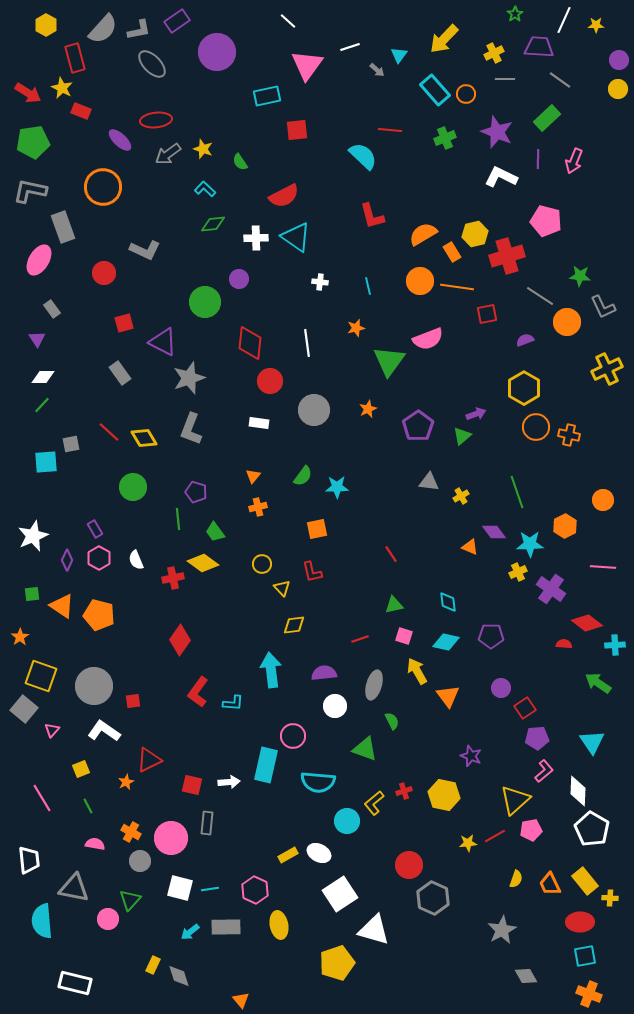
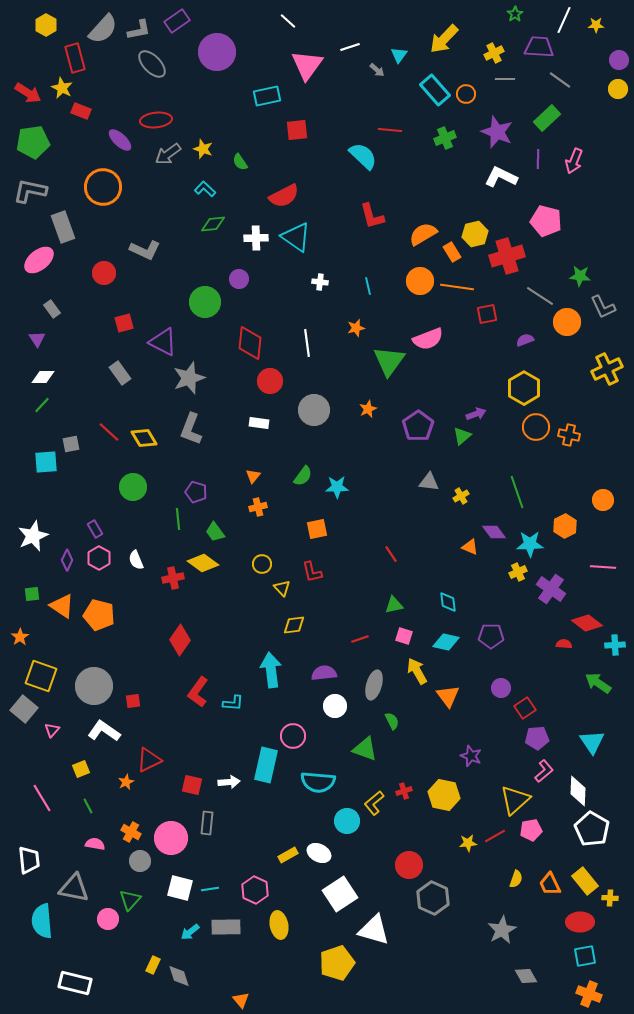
pink ellipse at (39, 260): rotated 20 degrees clockwise
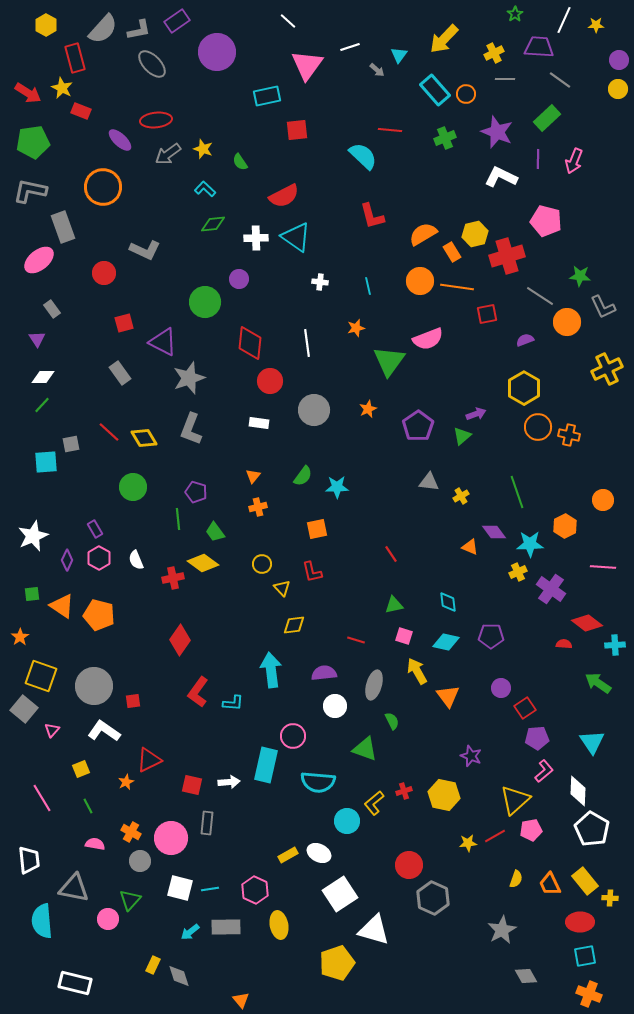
orange circle at (536, 427): moved 2 px right
red line at (360, 639): moved 4 px left, 1 px down; rotated 36 degrees clockwise
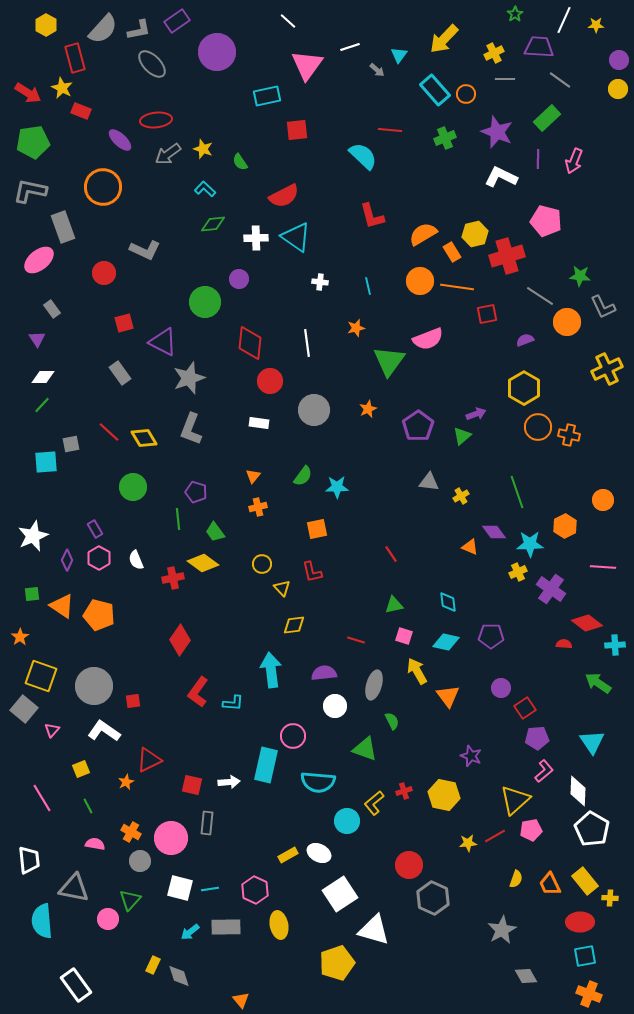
white rectangle at (75, 983): moved 1 px right, 2 px down; rotated 40 degrees clockwise
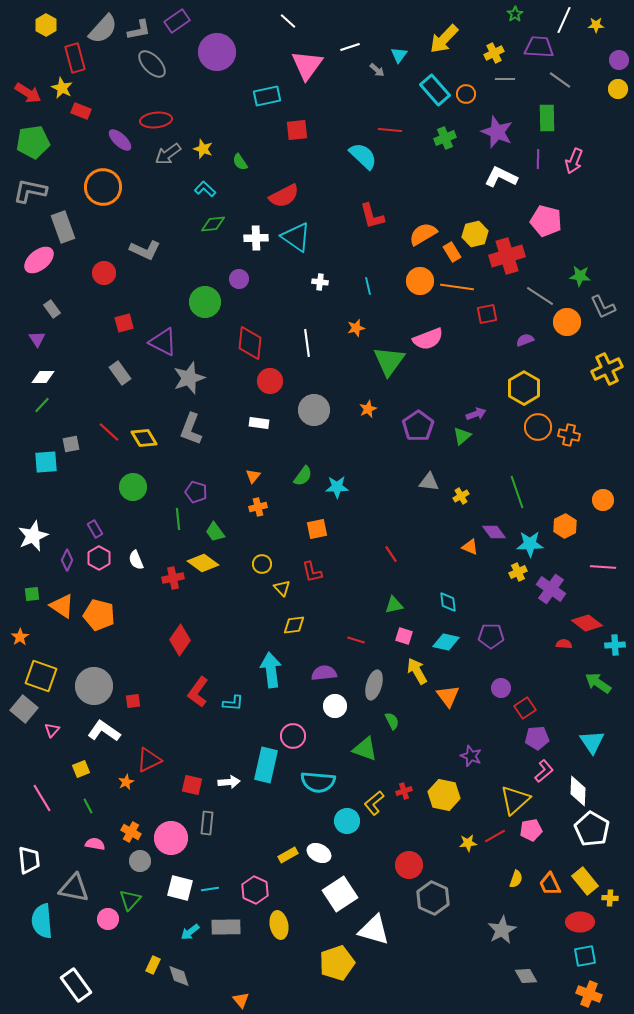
green rectangle at (547, 118): rotated 48 degrees counterclockwise
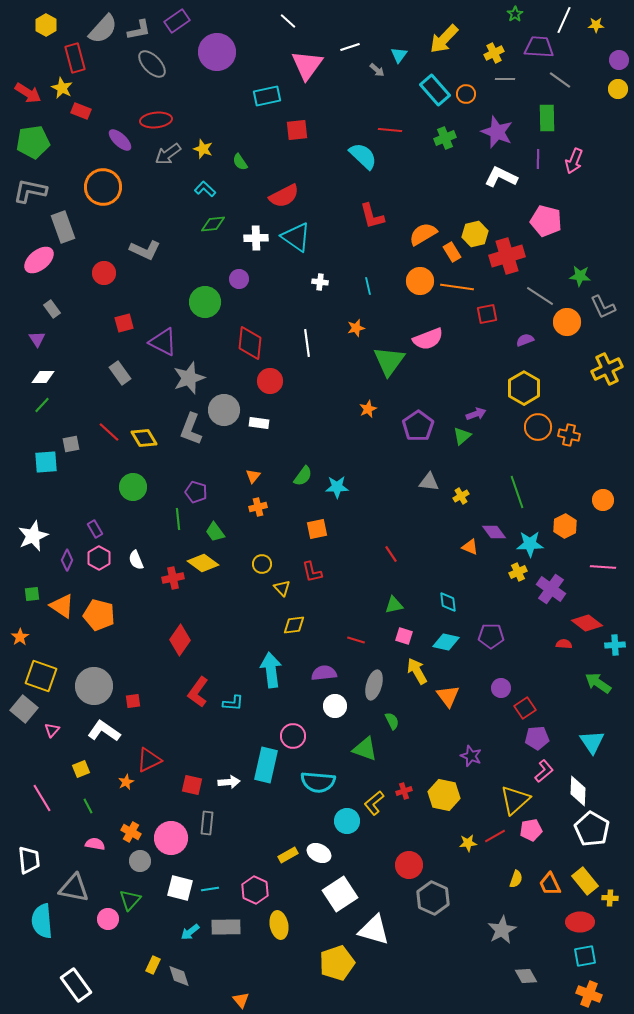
gray circle at (314, 410): moved 90 px left
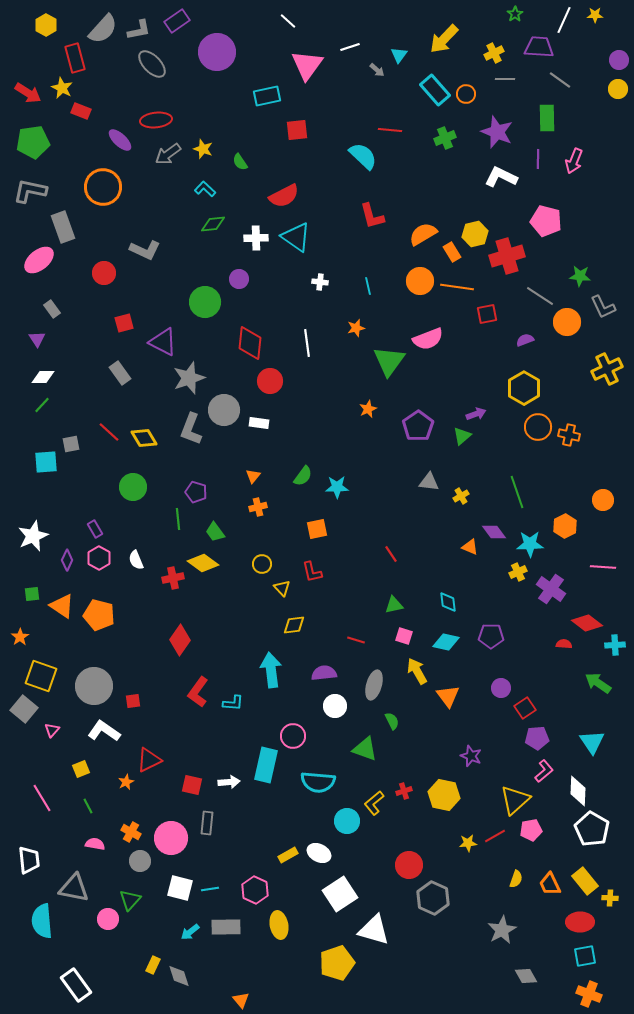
yellow star at (596, 25): moved 1 px left, 10 px up
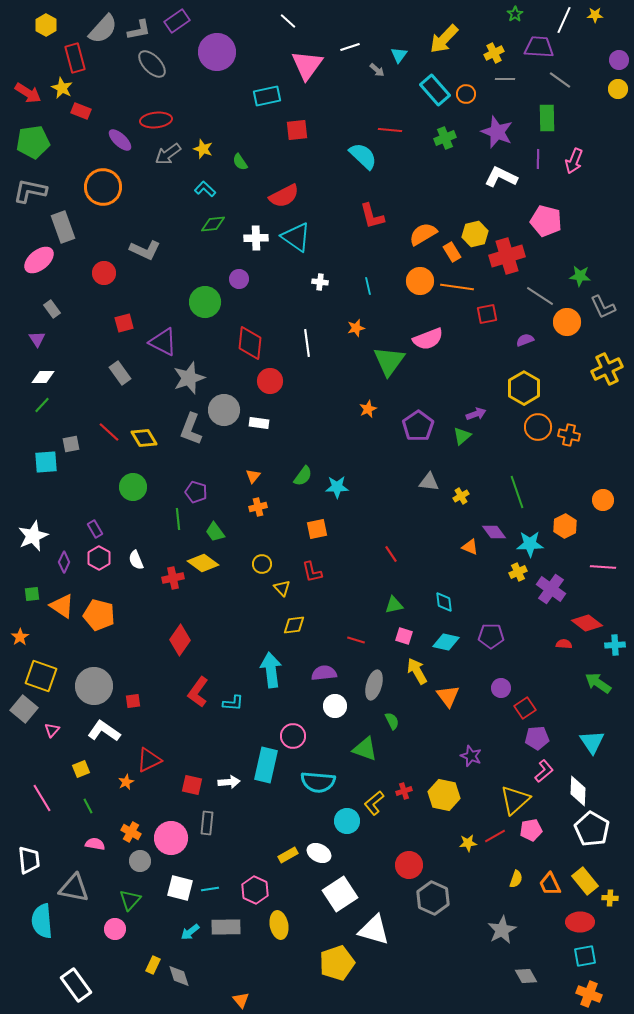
purple diamond at (67, 560): moved 3 px left, 2 px down
cyan diamond at (448, 602): moved 4 px left
pink circle at (108, 919): moved 7 px right, 10 px down
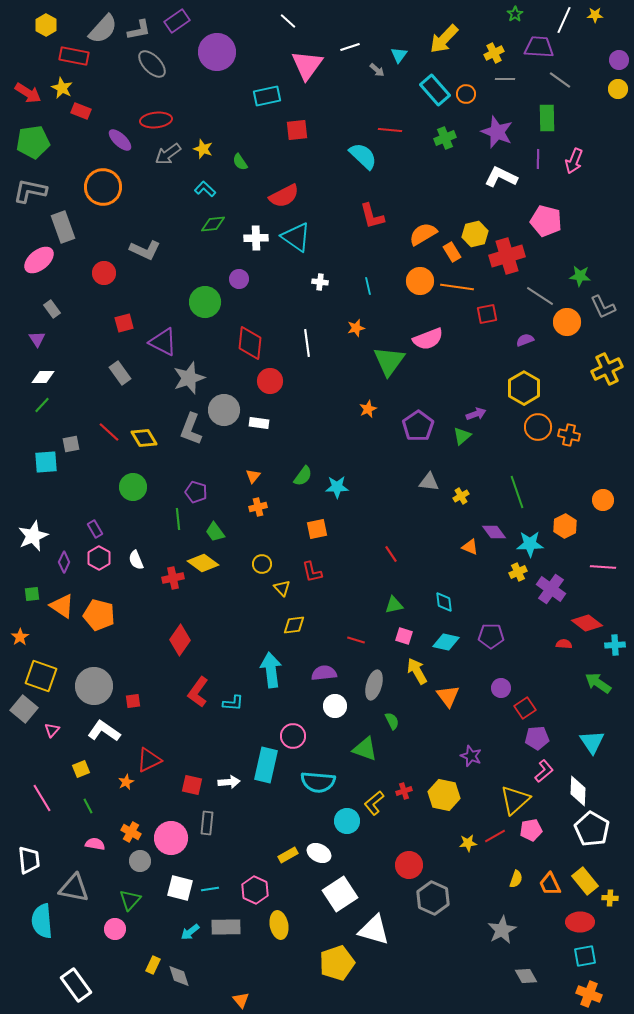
red rectangle at (75, 58): moved 1 px left, 2 px up; rotated 64 degrees counterclockwise
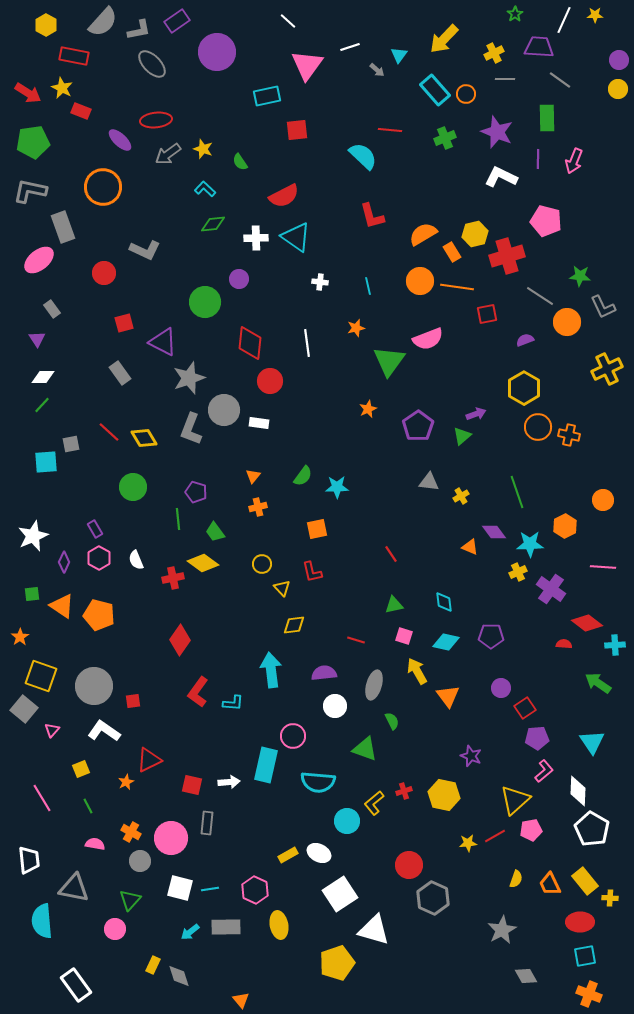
gray semicircle at (103, 29): moved 7 px up
